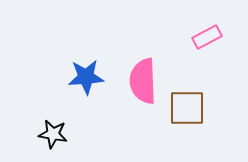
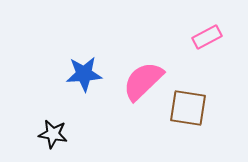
blue star: moved 2 px left, 3 px up
pink semicircle: rotated 48 degrees clockwise
brown square: moved 1 px right; rotated 9 degrees clockwise
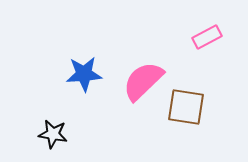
brown square: moved 2 px left, 1 px up
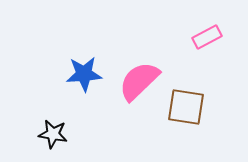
pink semicircle: moved 4 px left
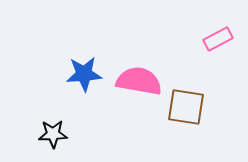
pink rectangle: moved 11 px right, 2 px down
pink semicircle: rotated 54 degrees clockwise
black star: rotated 12 degrees counterclockwise
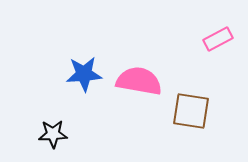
brown square: moved 5 px right, 4 px down
